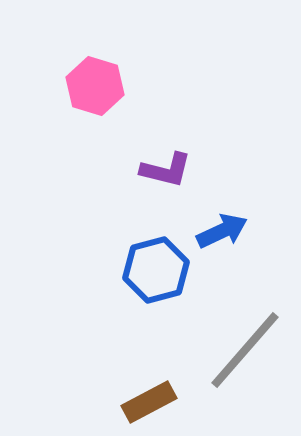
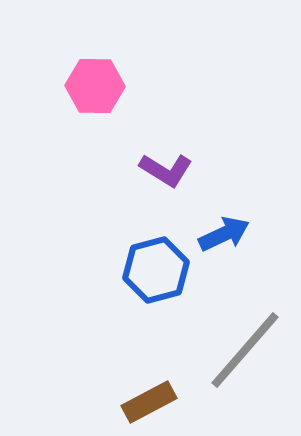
pink hexagon: rotated 16 degrees counterclockwise
purple L-shape: rotated 18 degrees clockwise
blue arrow: moved 2 px right, 3 px down
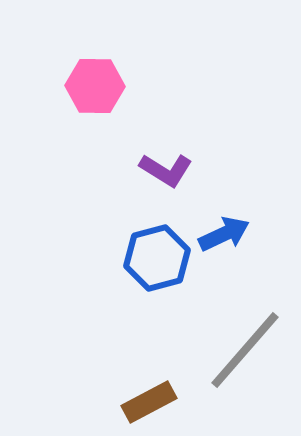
blue hexagon: moved 1 px right, 12 px up
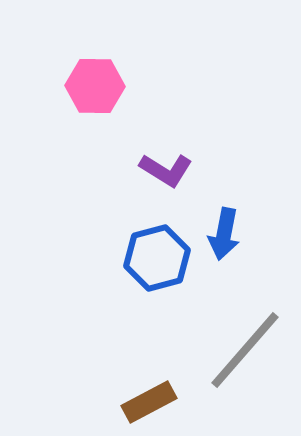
blue arrow: rotated 126 degrees clockwise
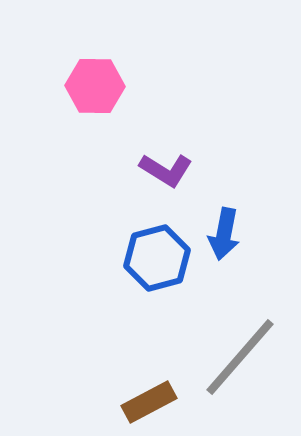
gray line: moved 5 px left, 7 px down
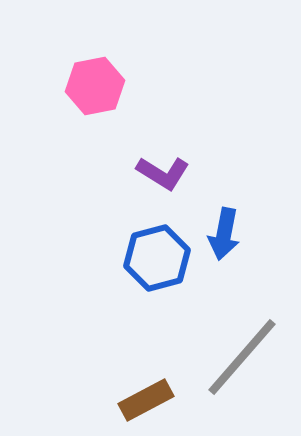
pink hexagon: rotated 12 degrees counterclockwise
purple L-shape: moved 3 px left, 3 px down
gray line: moved 2 px right
brown rectangle: moved 3 px left, 2 px up
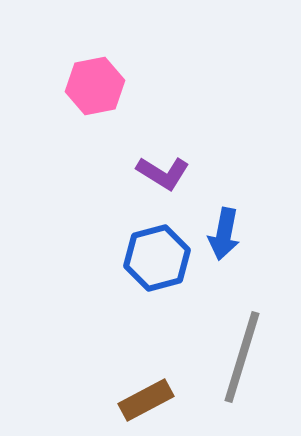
gray line: rotated 24 degrees counterclockwise
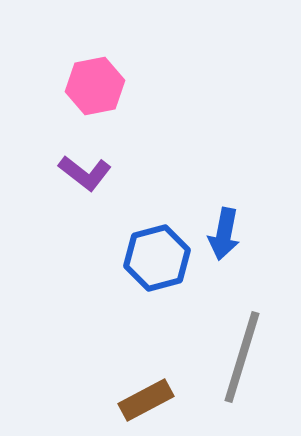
purple L-shape: moved 78 px left; rotated 6 degrees clockwise
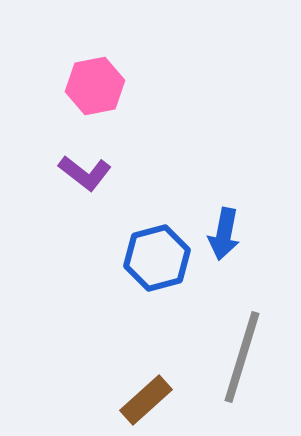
brown rectangle: rotated 14 degrees counterclockwise
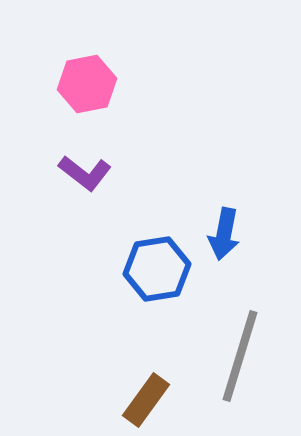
pink hexagon: moved 8 px left, 2 px up
blue hexagon: moved 11 px down; rotated 6 degrees clockwise
gray line: moved 2 px left, 1 px up
brown rectangle: rotated 12 degrees counterclockwise
